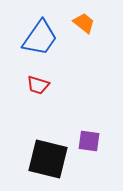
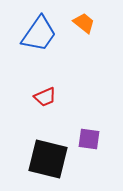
blue trapezoid: moved 1 px left, 4 px up
red trapezoid: moved 7 px right, 12 px down; rotated 40 degrees counterclockwise
purple square: moved 2 px up
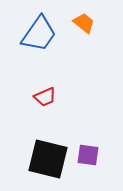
purple square: moved 1 px left, 16 px down
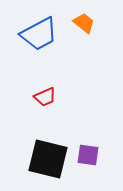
blue trapezoid: rotated 27 degrees clockwise
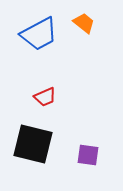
black square: moved 15 px left, 15 px up
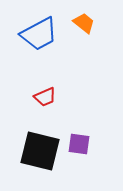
black square: moved 7 px right, 7 px down
purple square: moved 9 px left, 11 px up
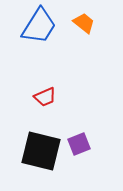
blue trapezoid: moved 8 px up; rotated 30 degrees counterclockwise
purple square: rotated 30 degrees counterclockwise
black square: moved 1 px right
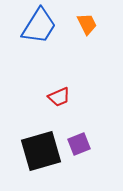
orange trapezoid: moved 3 px right, 1 px down; rotated 25 degrees clockwise
red trapezoid: moved 14 px right
black square: rotated 30 degrees counterclockwise
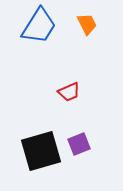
red trapezoid: moved 10 px right, 5 px up
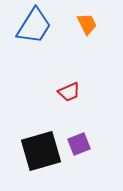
blue trapezoid: moved 5 px left
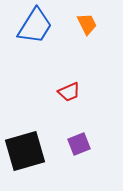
blue trapezoid: moved 1 px right
black square: moved 16 px left
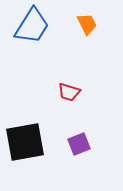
blue trapezoid: moved 3 px left
red trapezoid: rotated 40 degrees clockwise
black square: moved 9 px up; rotated 6 degrees clockwise
